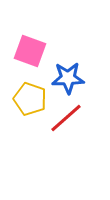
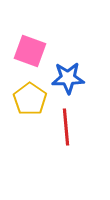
yellow pentagon: rotated 16 degrees clockwise
red line: moved 9 px down; rotated 54 degrees counterclockwise
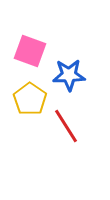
blue star: moved 1 px right, 3 px up
red line: moved 1 px up; rotated 27 degrees counterclockwise
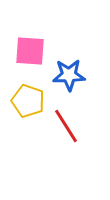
pink square: rotated 16 degrees counterclockwise
yellow pentagon: moved 2 px left, 2 px down; rotated 16 degrees counterclockwise
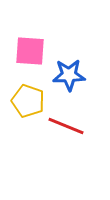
red line: rotated 36 degrees counterclockwise
